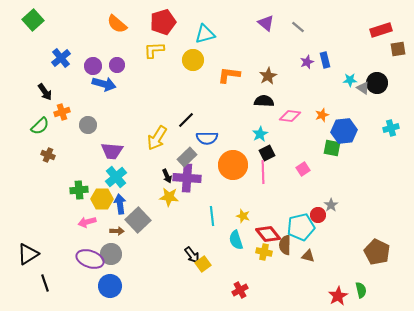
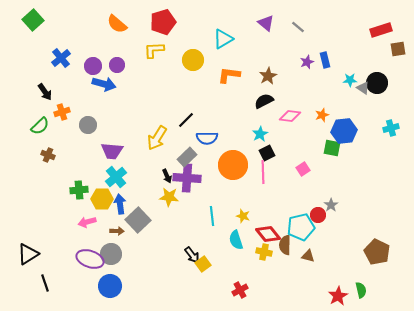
cyan triangle at (205, 34): moved 18 px right, 5 px down; rotated 15 degrees counterclockwise
black semicircle at (264, 101): rotated 30 degrees counterclockwise
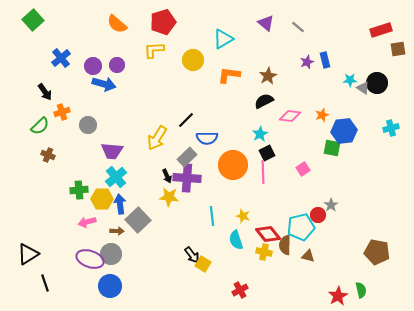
brown pentagon at (377, 252): rotated 15 degrees counterclockwise
yellow square at (203, 264): rotated 21 degrees counterclockwise
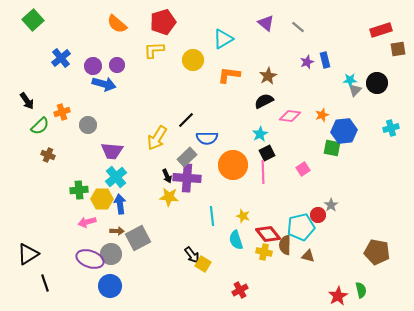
gray triangle at (363, 88): moved 8 px left, 2 px down; rotated 40 degrees clockwise
black arrow at (45, 92): moved 18 px left, 9 px down
gray square at (138, 220): moved 18 px down; rotated 15 degrees clockwise
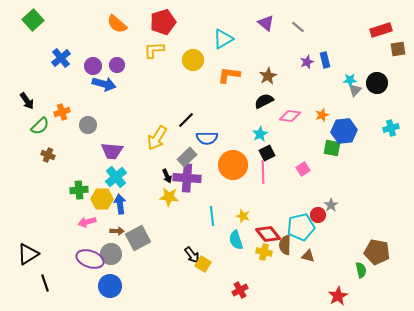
green semicircle at (361, 290): moved 20 px up
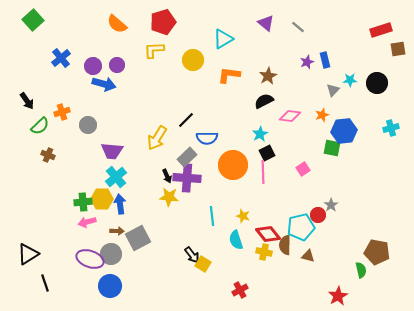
gray triangle at (355, 90): moved 22 px left
green cross at (79, 190): moved 4 px right, 12 px down
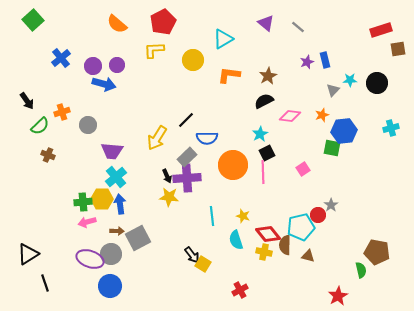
red pentagon at (163, 22): rotated 10 degrees counterclockwise
purple cross at (187, 178): rotated 8 degrees counterclockwise
